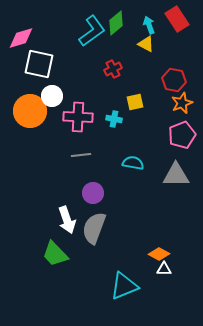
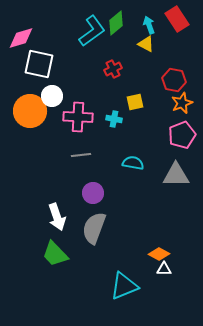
white arrow: moved 10 px left, 3 px up
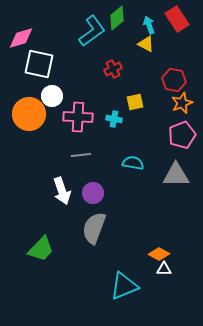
green diamond: moved 1 px right, 5 px up
orange circle: moved 1 px left, 3 px down
white arrow: moved 5 px right, 26 px up
green trapezoid: moved 14 px left, 5 px up; rotated 92 degrees counterclockwise
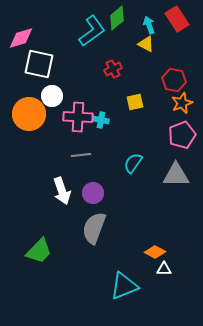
cyan cross: moved 13 px left, 1 px down
cyan semicircle: rotated 65 degrees counterclockwise
green trapezoid: moved 2 px left, 2 px down
orange diamond: moved 4 px left, 2 px up
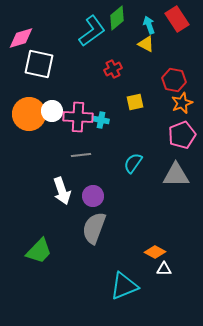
white circle: moved 15 px down
purple circle: moved 3 px down
